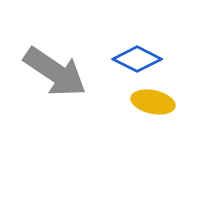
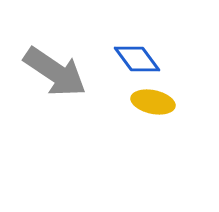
blue diamond: rotated 27 degrees clockwise
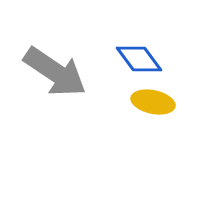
blue diamond: moved 2 px right
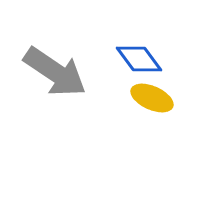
yellow ellipse: moved 1 px left, 4 px up; rotated 12 degrees clockwise
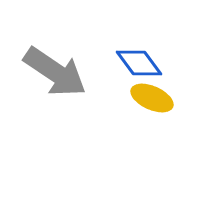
blue diamond: moved 4 px down
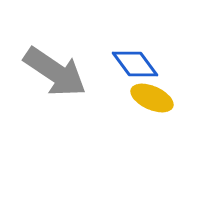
blue diamond: moved 4 px left, 1 px down
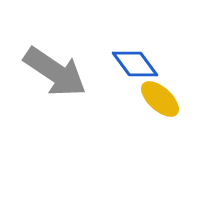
yellow ellipse: moved 8 px right, 1 px down; rotated 18 degrees clockwise
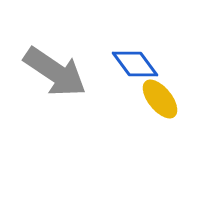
yellow ellipse: rotated 9 degrees clockwise
